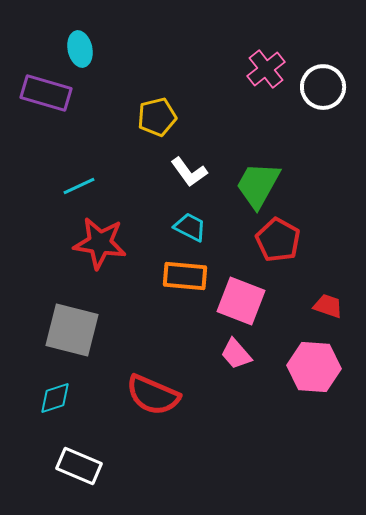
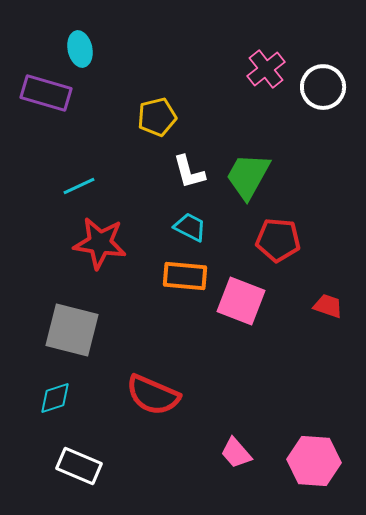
white L-shape: rotated 21 degrees clockwise
green trapezoid: moved 10 px left, 9 px up
red pentagon: rotated 24 degrees counterclockwise
pink trapezoid: moved 99 px down
pink hexagon: moved 94 px down
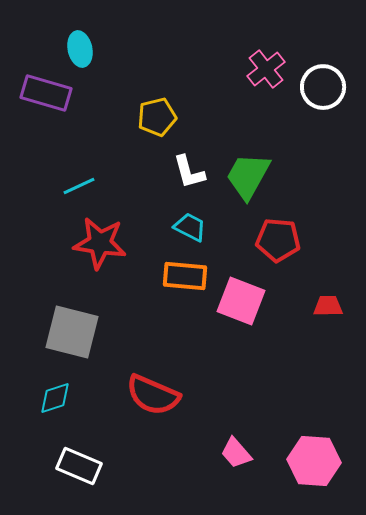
red trapezoid: rotated 20 degrees counterclockwise
gray square: moved 2 px down
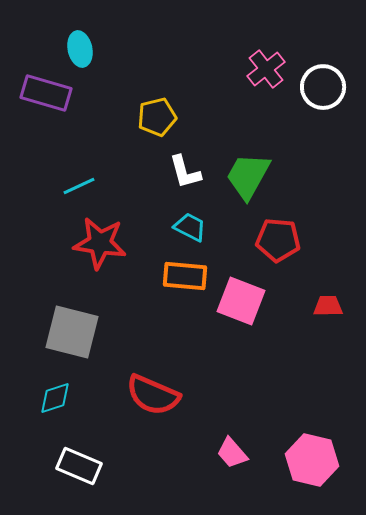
white L-shape: moved 4 px left
pink trapezoid: moved 4 px left
pink hexagon: moved 2 px left, 1 px up; rotated 9 degrees clockwise
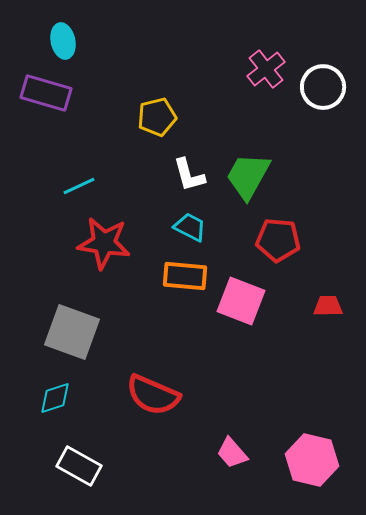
cyan ellipse: moved 17 px left, 8 px up
white L-shape: moved 4 px right, 3 px down
red star: moved 4 px right
gray square: rotated 6 degrees clockwise
white rectangle: rotated 6 degrees clockwise
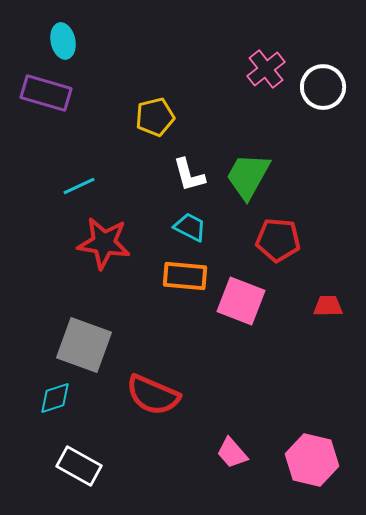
yellow pentagon: moved 2 px left
gray square: moved 12 px right, 13 px down
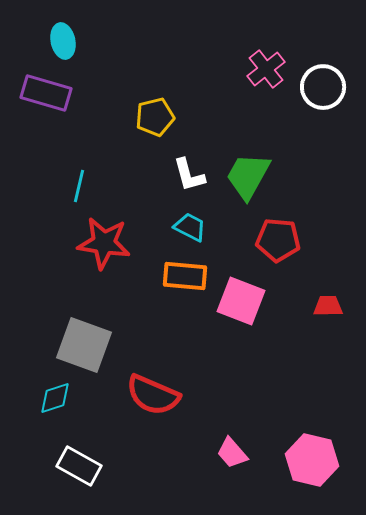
cyan line: rotated 52 degrees counterclockwise
